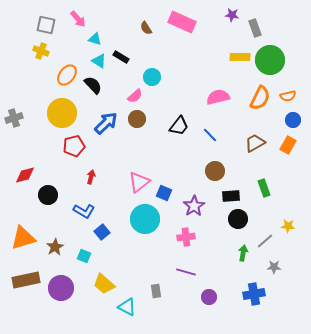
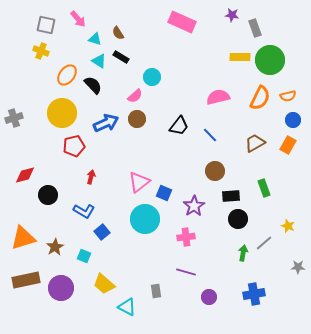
brown semicircle at (146, 28): moved 28 px left, 5 px down
blue arrow at (106, 123): rotated 20 degrees clockwise
yellow star at (288, 226): rotated 16 degrees clockwise
gray line at (265, 241): moved 1 px left, 2 px down
gray star at (274, 267): moved 24 px right
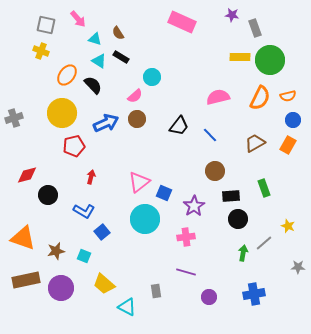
red diamond at (25, 175): moved 2 px right
orange triangle at (23, 238): rotated 36 degrees clockwise
brown star at (55, 247): moved 1 px right, 4 px down; rotated 18 degrees clockwise
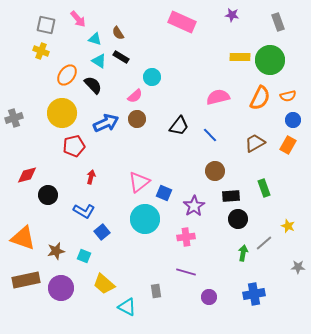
gray rectangle at (255, 28): moved 23 px right, 6 px up
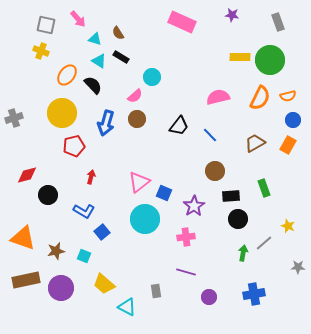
blue arrow at (106, 123): rotated 130 degrees clockwise
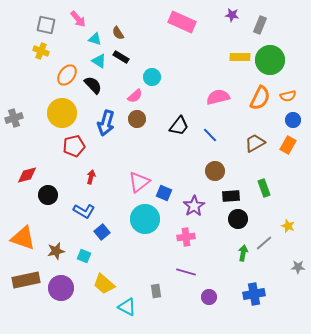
gray rectangle at (278, 22): moved 18 px left, 3 px down; rotated 42 degrees clockwise
